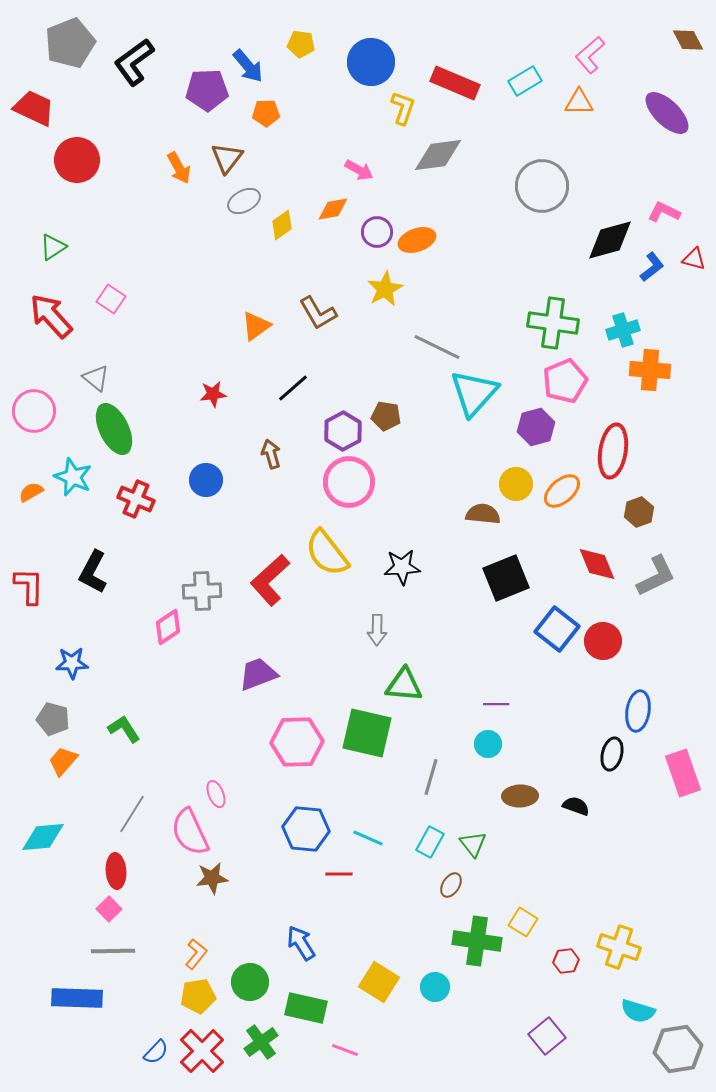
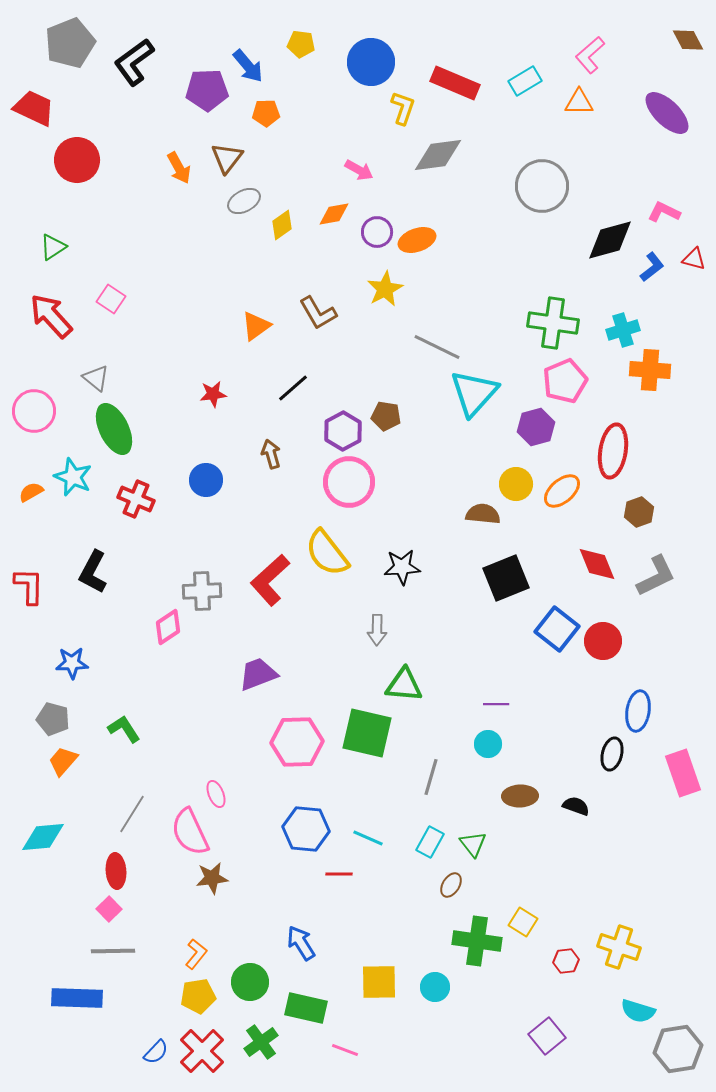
orange diamond at (333, 209): moved 1 px right, 5 px down
yellow square at (379, 982): rotated 33 degrees counterclockwise
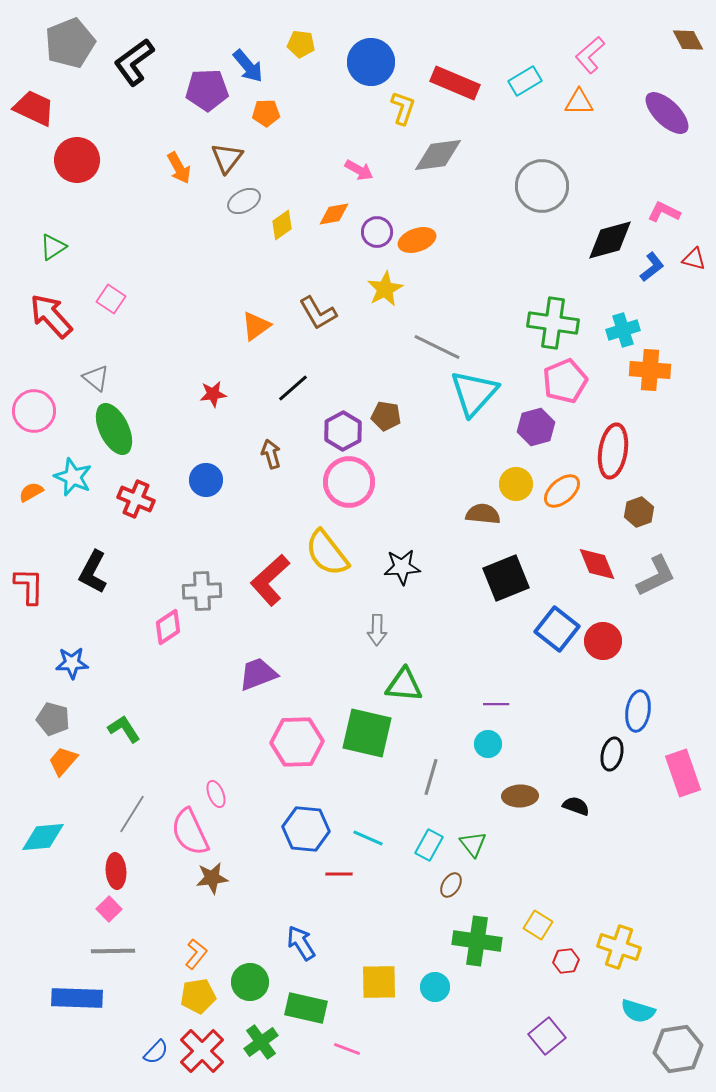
cyan rectangle at (430, 842): moved 1 px left, 3 px down
yellow square at (523, 922): moved 15 px right, 3 px down
pink line at (345, 1050): moved 2 px right, 1 px up
